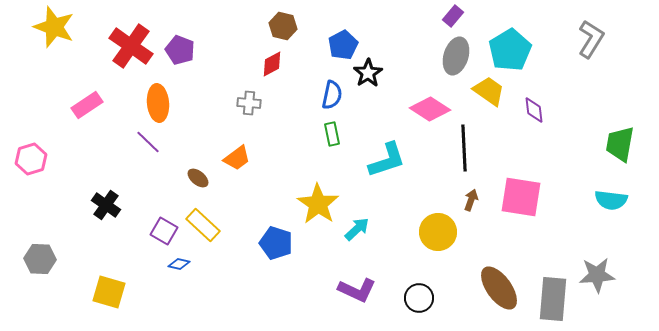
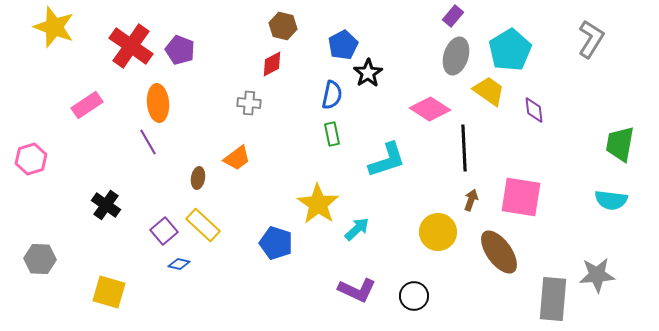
purple line at (148, 142): rotated 16 degrees clockwise
brown ellipse at (198, 178): rotated 60 degrees clockwise
purple square at (164, 231): rotated 20 degrees clockwise
brown ellipse at (499, 288): moved 36 px up
black circle at (419, 298): moved 5 px left, 2 px up
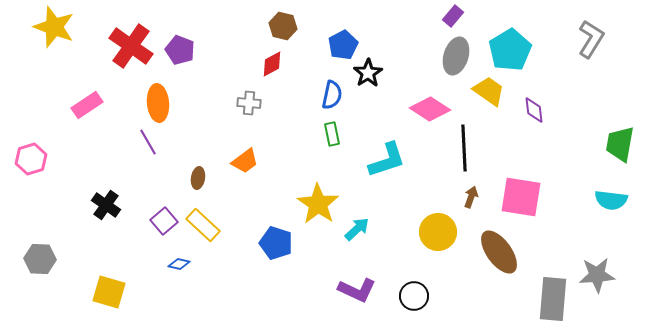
orange trapezoid at (237, 158): moved 8 px right, 3 px down
brown arrow at (471, 200): moved 3 px up
purple square at (164, 231): moved 10 px up
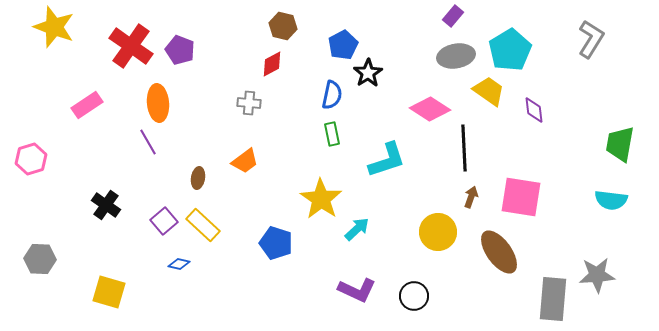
gray ellipse at (456, 56): rotated 63 degrees clockwise
yellow star at (318, 204): moved 3 px right, 5 px up
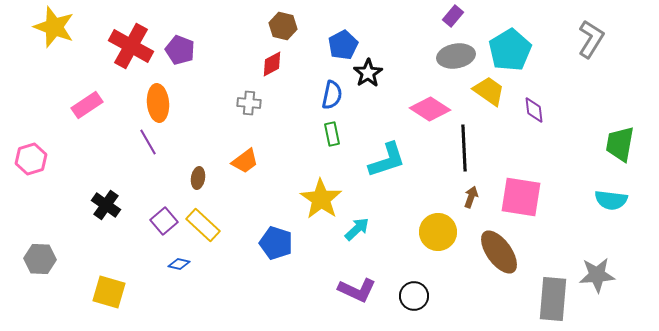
red cross at (131, 46): rotated 6 degrees counterclockwise
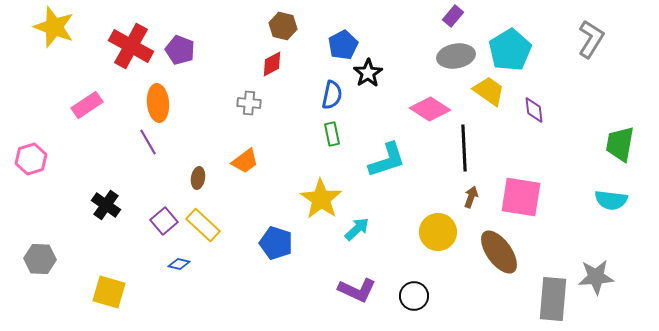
gray star at (597, 275): moved 1 px left, 2 px down
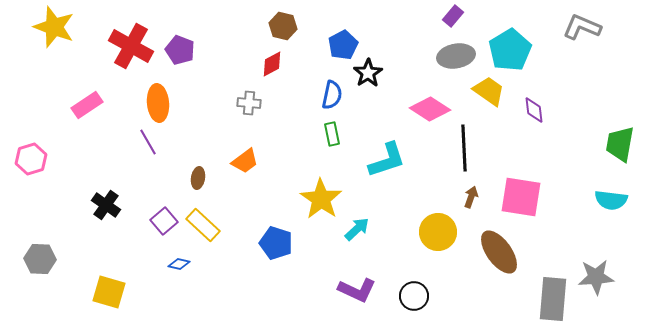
gray L-shape at (591, 39): moved 9 px left, 12 px up; rotated 99 degrees counterclockwise
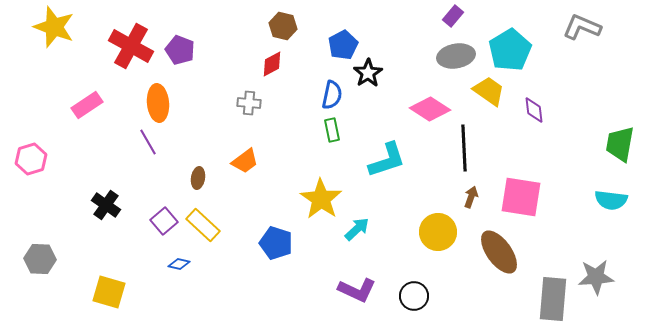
green rectangle at (332, 134): moved 4 px up
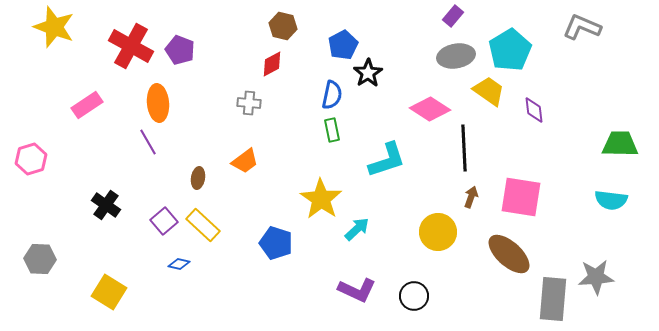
green trapezoid at (620, 144): rotated 81 degrees clockwise
brown ellipse at (499, 252): moved 10 px right, 2 px down; rotated 12 degrees counterclockwise
yellow square at (109, 292): rotated 16 degrees clockwise
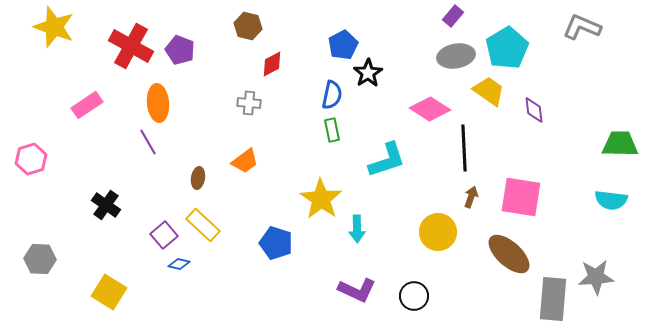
brown hexagon at (283, 26): moved 35 px left
cyan pentagon at (510, 50): moved 3 px left, 2 px up
purple square at (164, 221): moved 14 px down
cyan arrow at (357, 229): rotated 132 degrees clockwise
